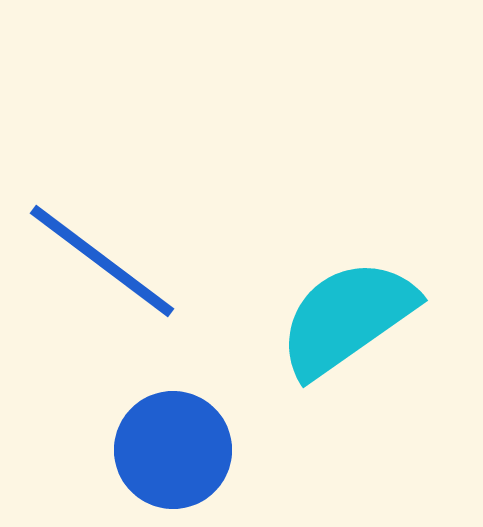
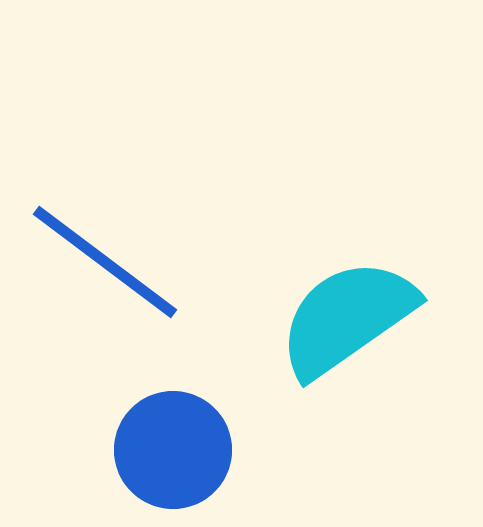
blue line: moved 3 px right, 1 px down
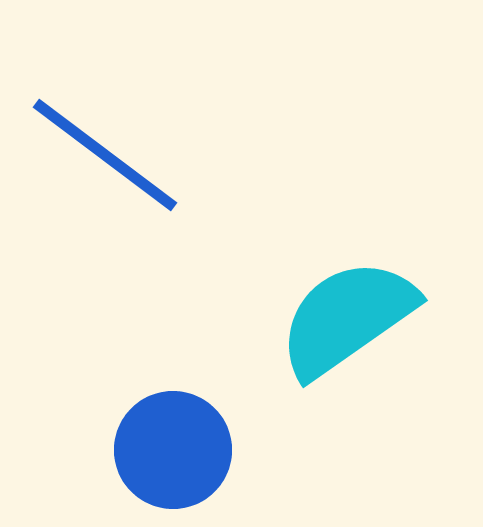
blue line: moved 107 px up
